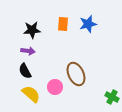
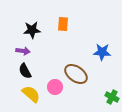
blue star: moved 14 px right, 28 px down; rotated 18 degrees clockwise
purple arrow: moved 5 px left
brown ellipse: rotated 30 degrees counterclockwise
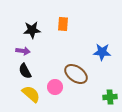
green cross: moved 2 px left; rotated 32 degrees counterclockwise
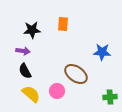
pink circle: moved 2 px right, 4 px down
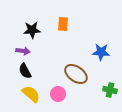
blue star: moved 1 px left
pink circle: moved 1 px right, 3 px down
green cross: moved 7 px up; rotated 16 degrees clockwise
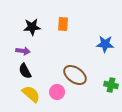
black star: moved 3 px up
blue star: moved 4 px right, 8 px up
brown ellipse: moved 1 px left, 1 px down
green cross: moved 1 px right, 5 px up
pink circle: moved 1 px left, 2 px up
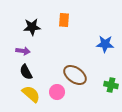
orange rectangle: moved 1 px right, 4 px up
black semicircle: moved 1 px right, 1 px down
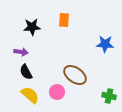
purple arrow: moved 2 px left, 1 px down
green cross: moved 2 px left, 11 px down
yellow semicircle: moved 1 px left, 1 px down
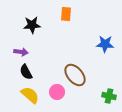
orange rectangle: moved 2 px right, 6 px up
black star: moved 2 px up
brown ellipse: rotated 15 degrees clockwise
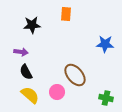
green cross: moved 3 px left, 2 px down
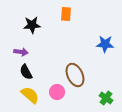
brown ellipse: rotated 15 degrees clockwise
green cross: rotated 24 degrees clockwise
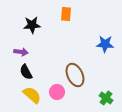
yellow semicircle: moved 2 px right
